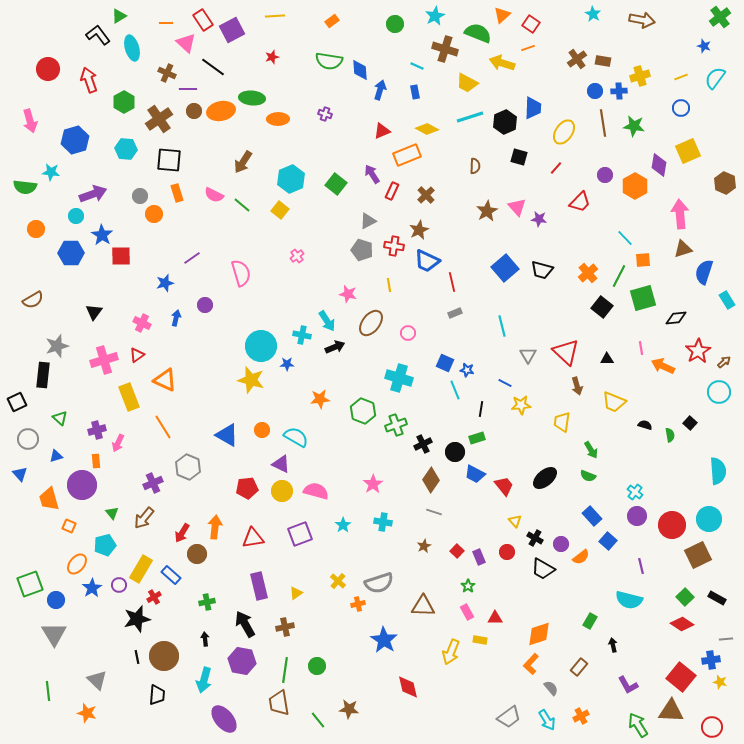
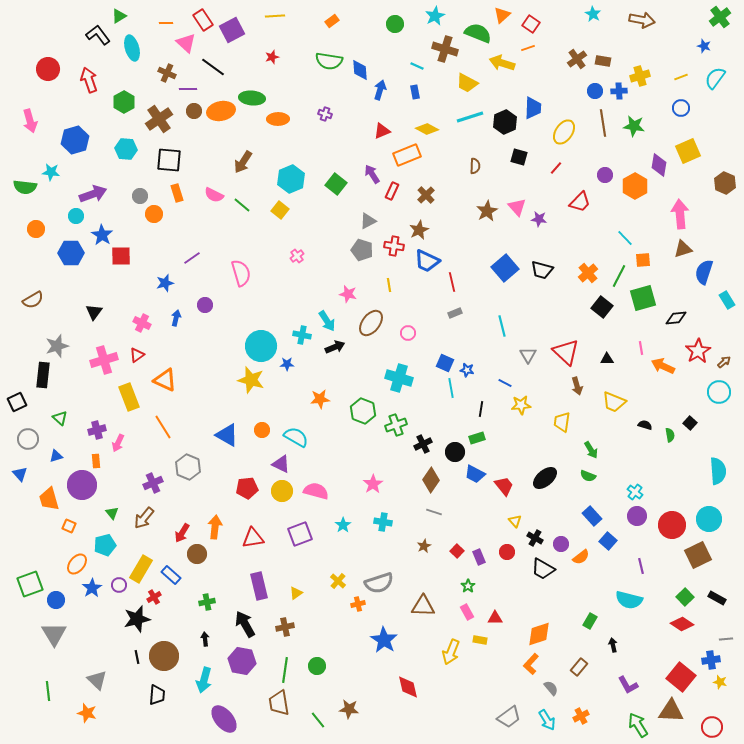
cyan line at (455, 390): moved 4 px left, 2 px up; rotated 12 degrees clockwise
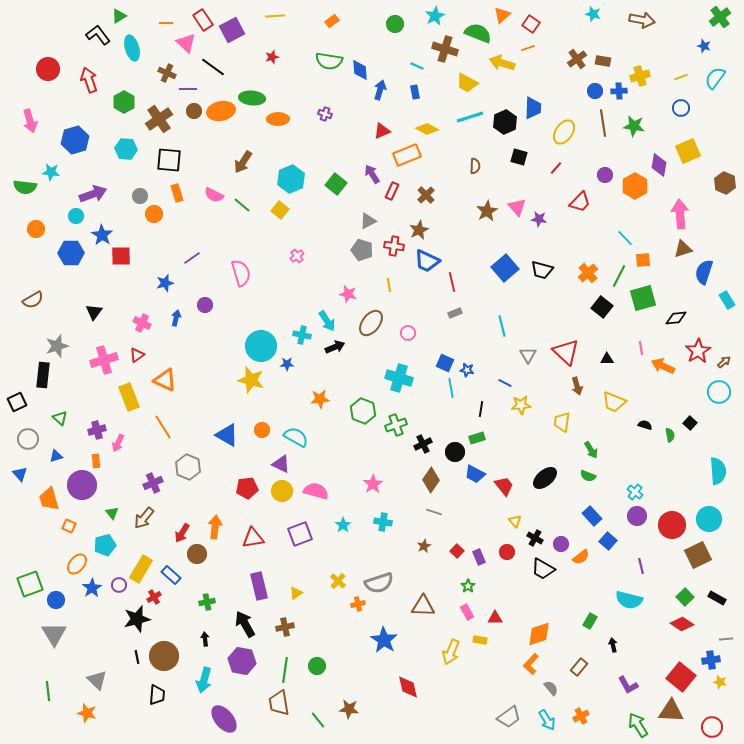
cyan star at (593, 14): rotated 14 degrees counterclockwise
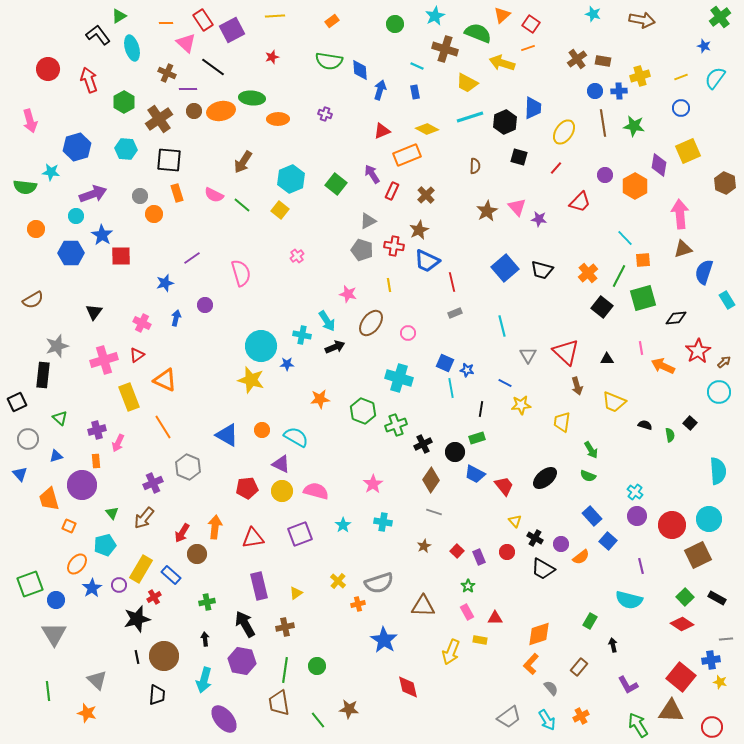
blue hexagon at (75, 140): moved 2 px right, 7 px down
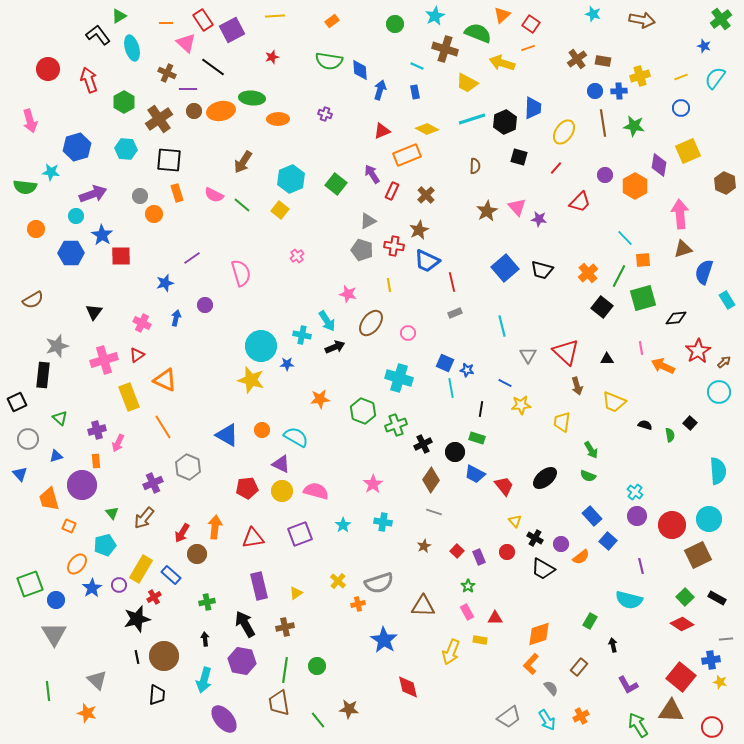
green cross at (720, 17): moved 1 px right, 2 px down
cyan line at (470, 117): moved 2 px right, 2 px down
green rectangle at (477, 438): rotated 35 degrees clockwise
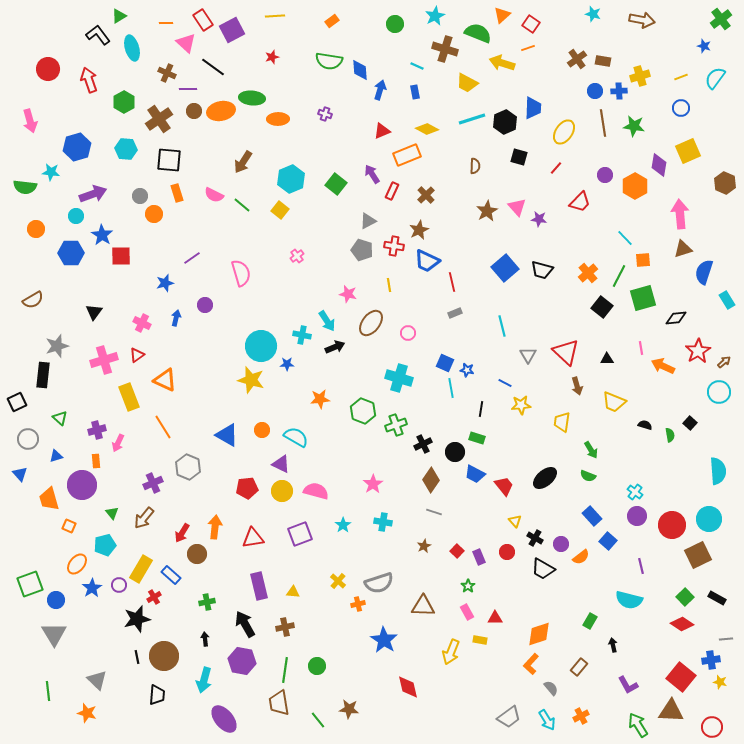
yellow triangle at (296, 593): moved 3 px left, 1 px up; rotated 40 degrees clockwise
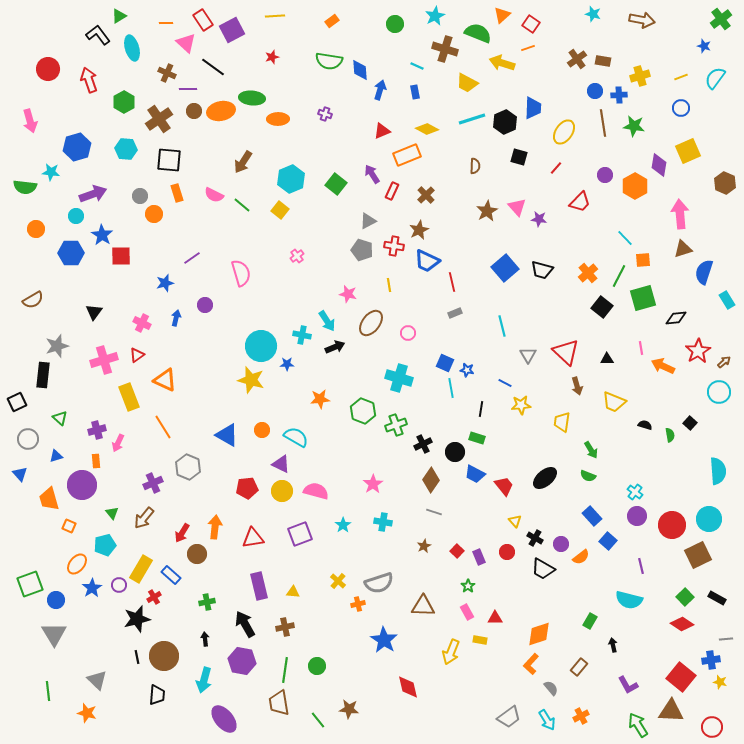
blue cross at (619, 91): moved 4 px down
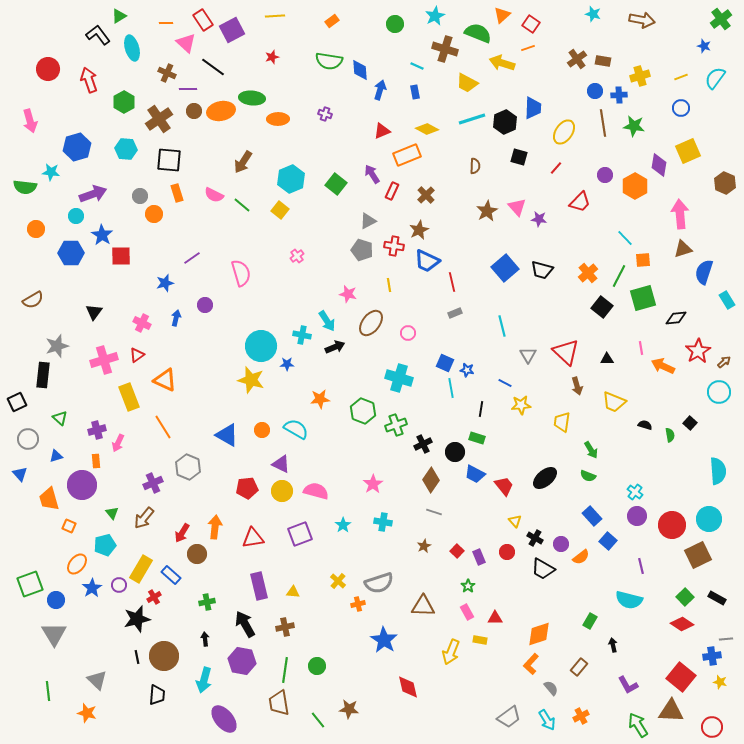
cyan semicircle at (296, 437): moved 8 px up
blue cross at (711, 660): moved 1 px right, 4 px up
